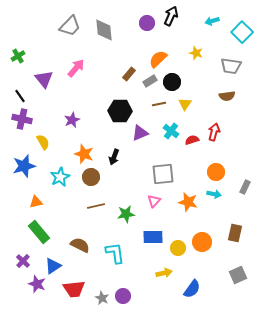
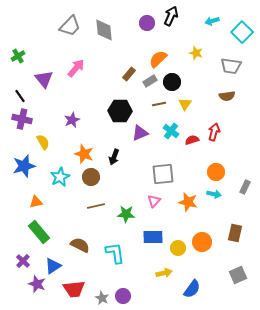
green star at (126, 214): rotated 12 degrees clockwise
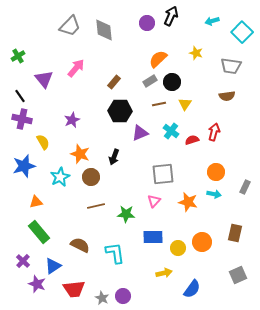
brown rectangle at (129, 74): moved 15 px left, 8 px down
orange star at (84, 154): moved 4 px left
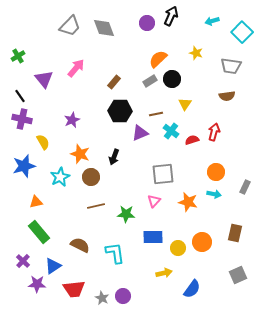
gray diamond at (104, 30): moved 2 px up; rotated 15 degrees counterclockwise
black circle at (172, 82): moved 3 px up
brown line at (159, 104): moved 3 px left, 10 px down
purple star at (37, 284): rotated 18 degrees counterclockwise
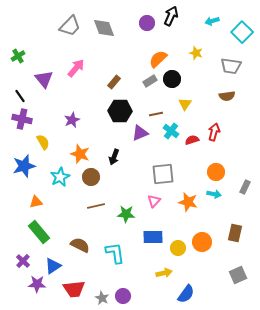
blue semicircle at (192, 289): moved 6 px left, 5 px down
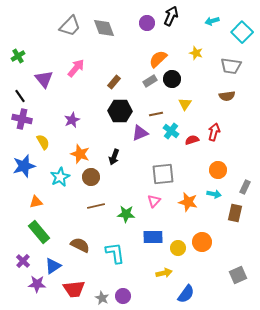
orange circle at (216, 172): moved 2 px right, 2 px up
brown rectangle at (235, 233): moved 20 px up
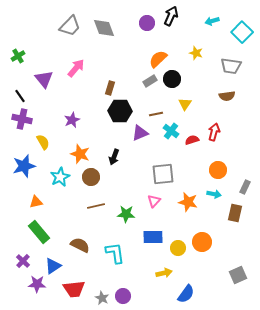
brown rectangle at (114, 82): moved 4 px left, 6 px down; rotated 24 degrees counterclockwise
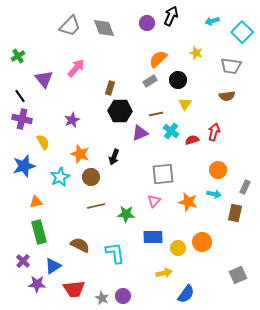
black circle at (172, 79): moved 6 px right, 1 px down
green rectangle at (39, 232): rotated 25 degrees clockwise
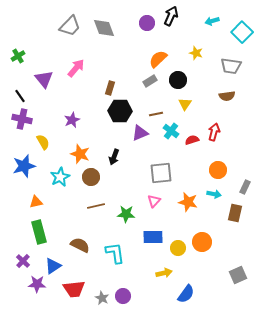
gray square at (163, 174): moved 2 px left, 1 px up
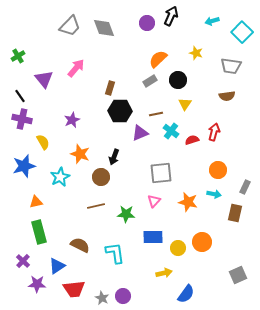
brown circle at (91, 177): moved 10 px right
blue triangle at (53, 266): moved 4 px right
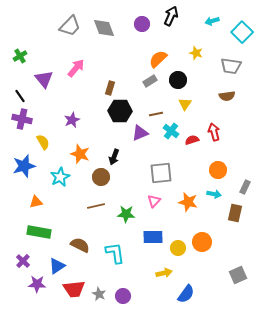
purple circle at (147, 23): moved 5 px left, 1 px down
green cross at (18, 56): moved 2 px right
red arrow at (214, 132): rotated 30 degrees counterclockwise
green rectangle at (39, 232): rotated 65 degrees counterclockwise
gray star at (102, 298): moved 3 px left, 4 px up
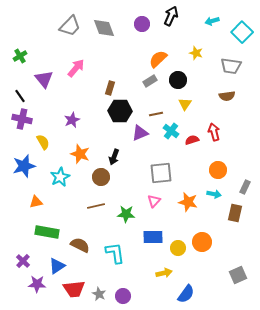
green rectangle at (39, 232): moved 8 px right
